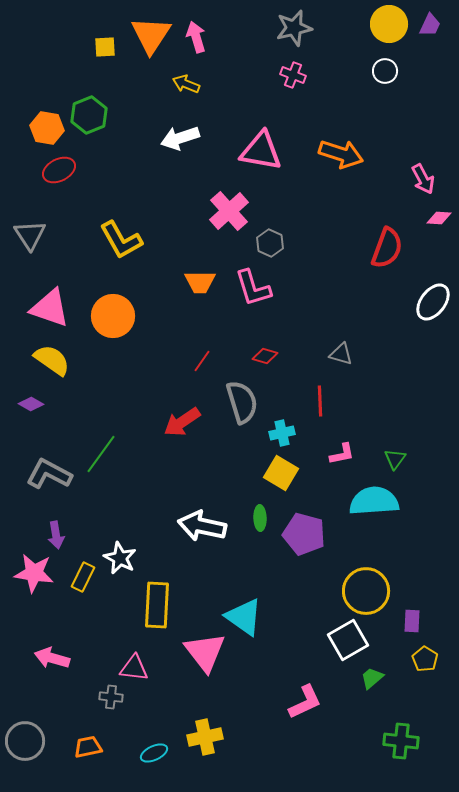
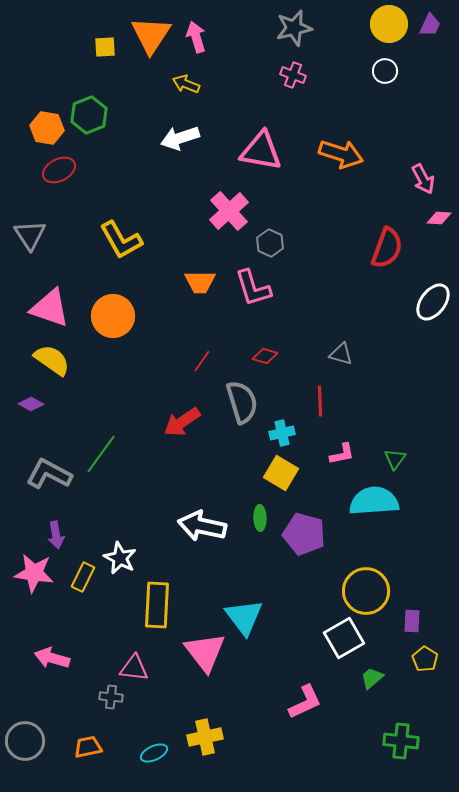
cyan triangle at (244, 617): rotated 18 degrees clockwise
white square at (348, 640): moved 4 px left, 2 px up
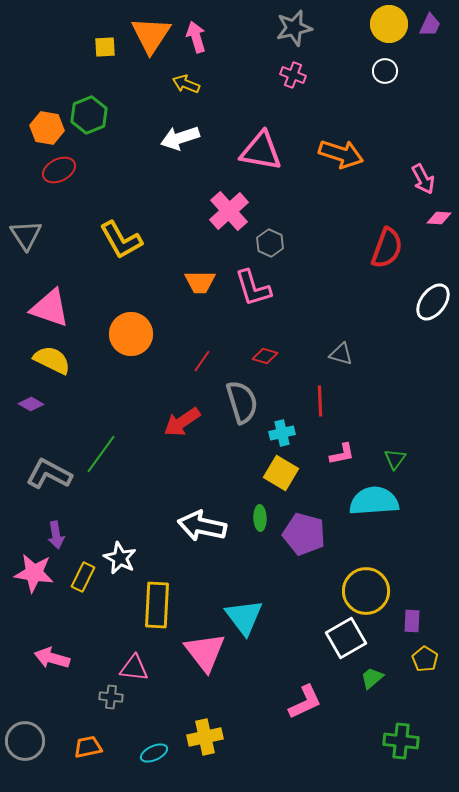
gray triangle at (30, 235): moved 4 px left
orange circle at (113, 316): moved 18 px right, 18 px down
yellow semicircle at (52, 360): rotated 9 degrees counterclockwise
white square at (344, 638): moved 2 px right
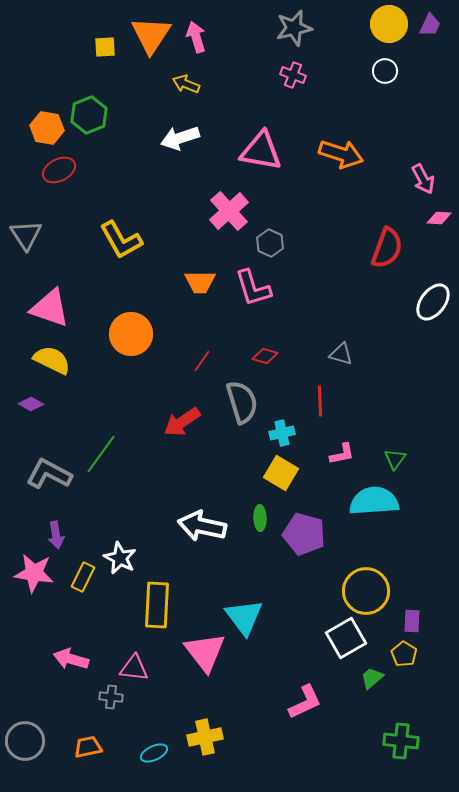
pink arrow at (52, 658): moved 19 px right, 1 px down
yellow pentagon at (425, 659): moved 21 px left, 5 px up
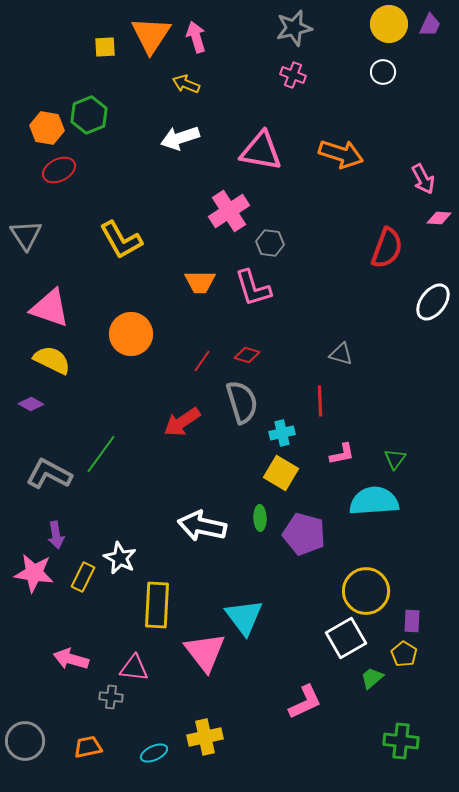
white circle at (385, 71): moved 2 px left, 1 px down
pink cross at (229, 211): rotated 9 degrees clockwise
gray hexagon at (270, 243): rotated 16 degrees counterclockwise
red diamond at (265, 356): moved 18 px left, 1 px up
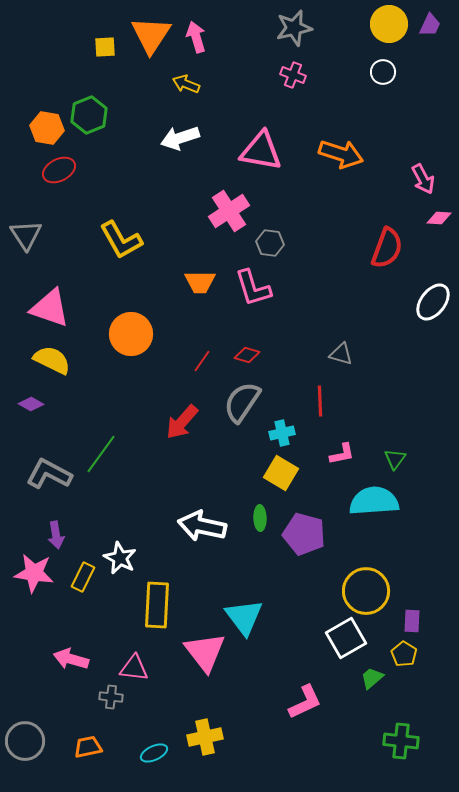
gray semicircle at (242, 402): rotated 129 degrees counterclockwise
red arrow at (182, 422): rotated 15 degrees counterclockwise
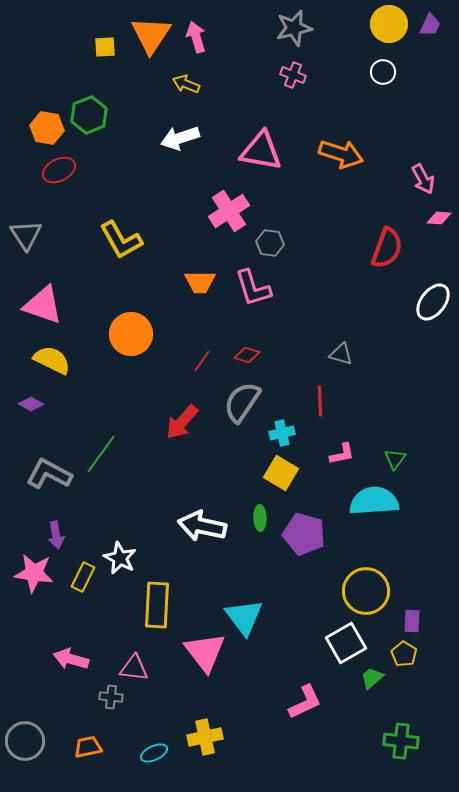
pink triangle at (50, 308): moved 7 px left, 3 px up
white square at (346, 638): moved 5 px down
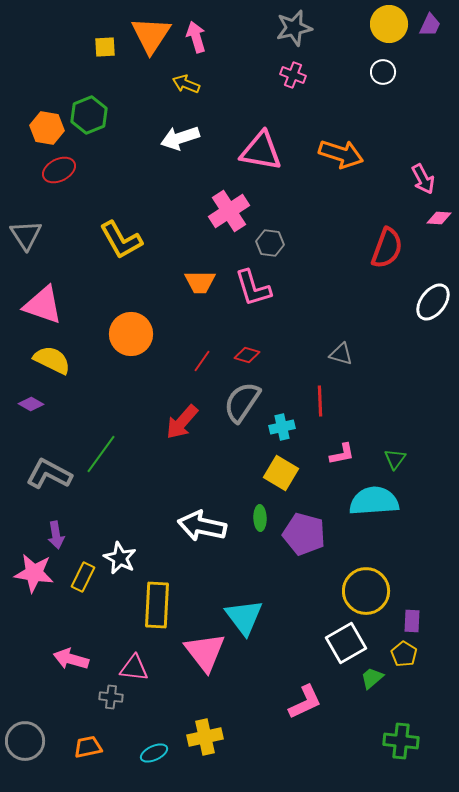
cyan cross at (282, 433): moved 6 px up
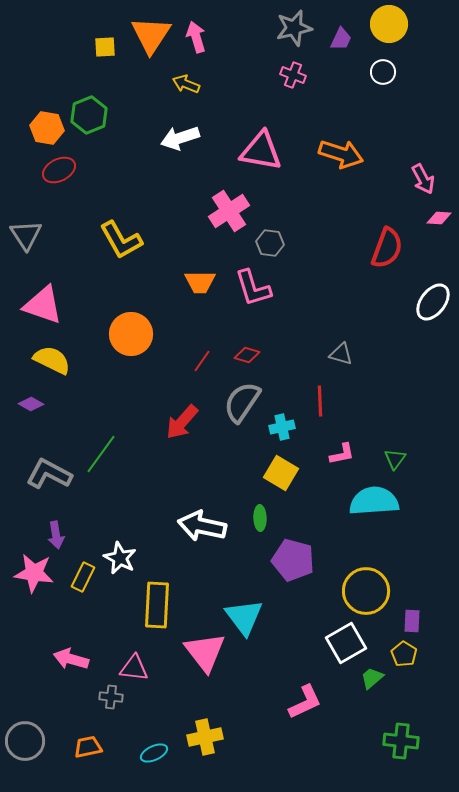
purple trapezoid at (430, 25): moved 89 px left, 14 px down
purple pentagon at (304, 534): moved 11 px left, 26 px down
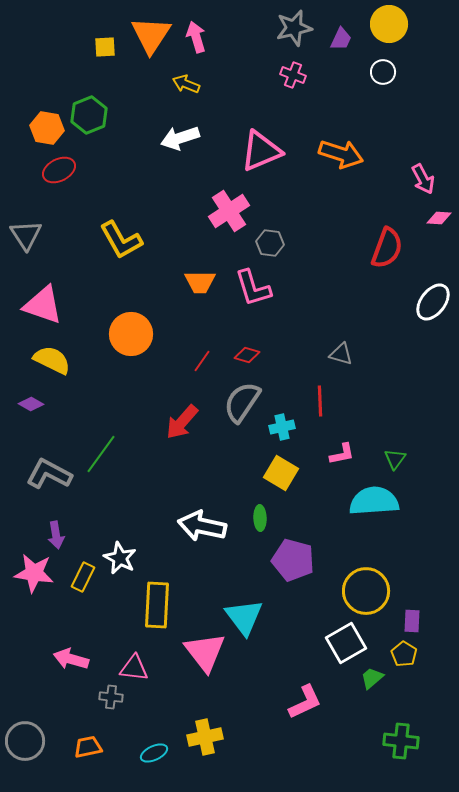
pink triangle at (261, 151): rotated 33 degrees counterclockwise
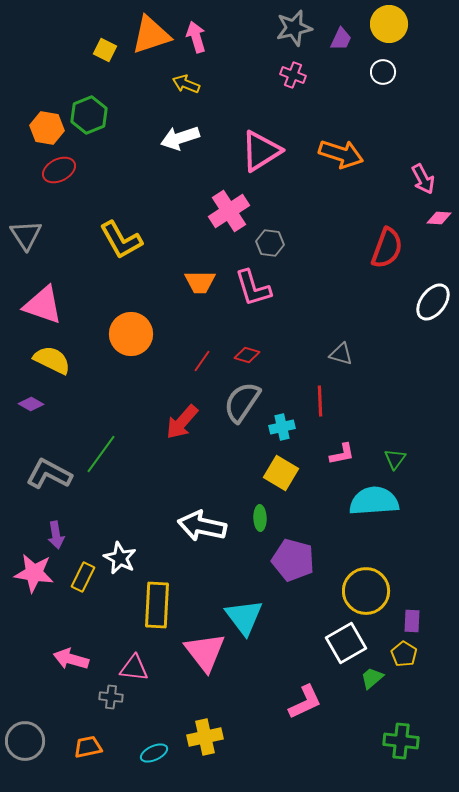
orange triangle at (151, 35): rotated 39 degrees clockwise
yellow square at (105, 47): moved 3 px down; rotated 30 degrees clockwise
pink triangle at (261, 151): rotated 9 degrees counterclockwise
